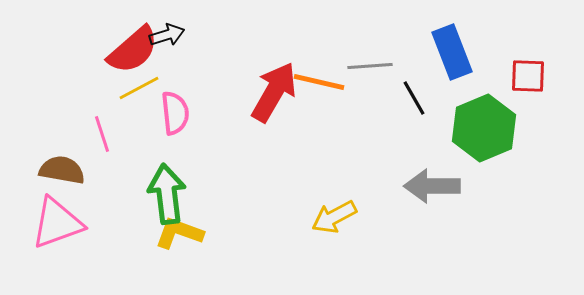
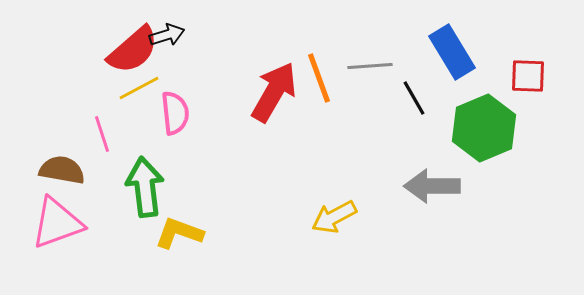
blue rectangle: rotated 10 degrees counterclockwise
orange line: moved 4 px up; rotated 57 degrees clockwise
green arrow: moved 22 px left, 7 px up
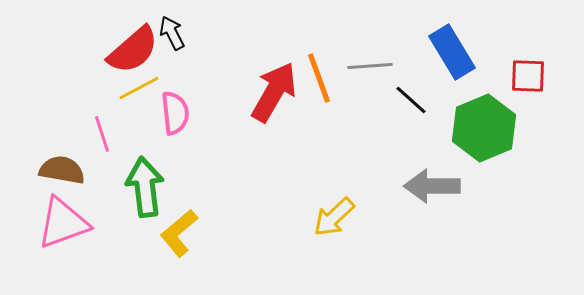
black arrow: moved 5 px right, 2 px up; rotated 100 degrees counterclockwise
black line: moved 3 px left, 2 px down; rotated 18 degrees counterclockwise
yellow arrow: rotated 15 degrees counterclockwise
pink triangle: moved 6 px right
yellow L-shape: rotated 60 degrees counterclockwise
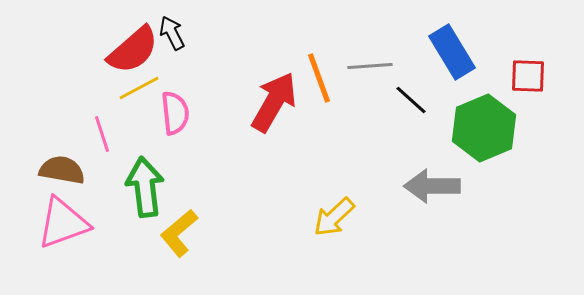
red arrow: moved 10 px down
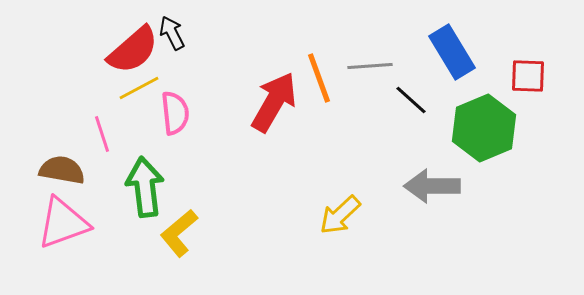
yellow arrow: moved 6 px right, 2 px up
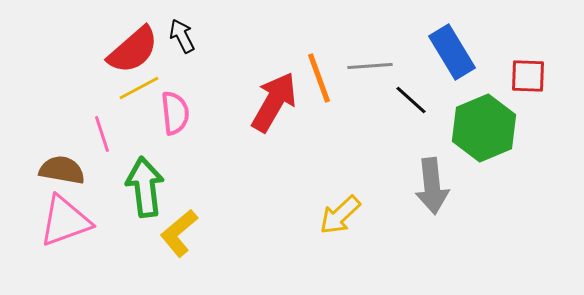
black arrow: moved 10 px right, 3 px down
gray arrow: rotated 96 degrees counterclockwise
pink triangle: moved 2 px right, 2 px up
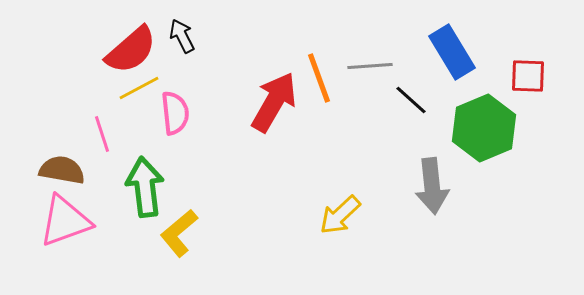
red semicircle: moved 2 px left
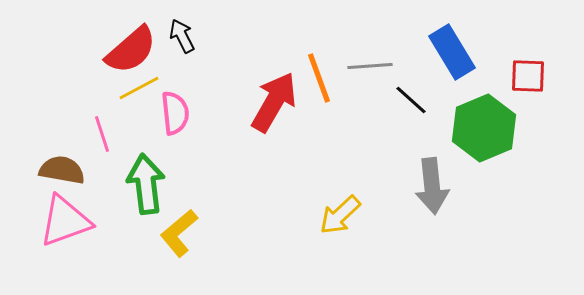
green arrow: moved 1 px right, 3 px up
